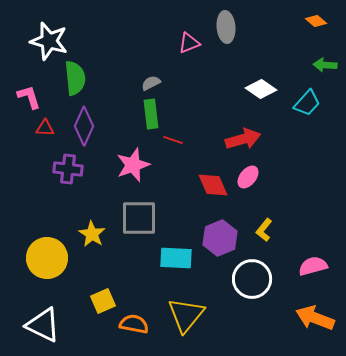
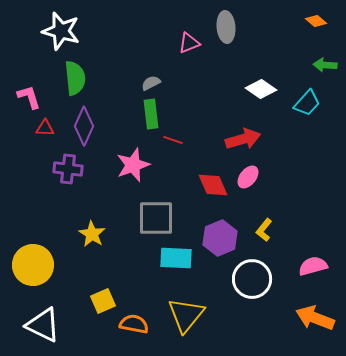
white star: moved 12 px right, 10 px up
gray square: moved 17 px right
yellow circle: moved 14 px left, 7 px down
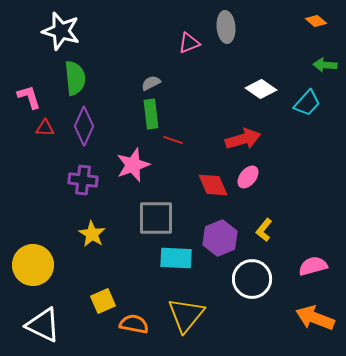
purple cross: moved 15 px right, 11 px down
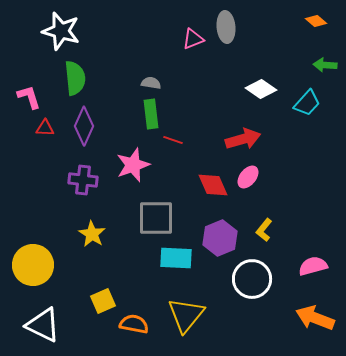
pink triangle: moved 4 px right, 4 px up
gray semicircle: rotated 36 degrees clockwise
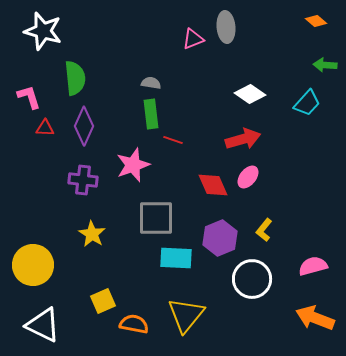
white star: moved 18 px left
white diamond: moved 11 px left, 5 px down
